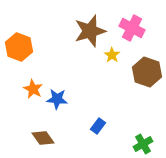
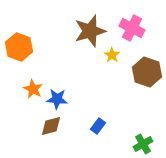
brown diamond: moved 8 px right, 12 px up; rotated 70 degrees counterclockwise
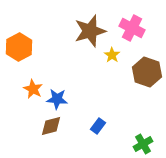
orange hexagon: rotated 12 degrees clockwise
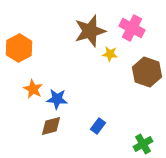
orange hexagon: moved 1 px down
yellow star: moved 2 px left, 1 px up; rotated 28 degrees counterclockwise
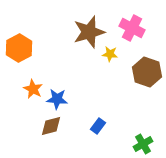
brown star: moved 1 px left, 1 px down
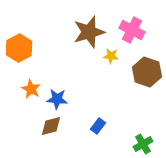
pink cross: moved 2 px down
yellow star: moved 1 px right, 2 px down
orange star: moved 2 px left
